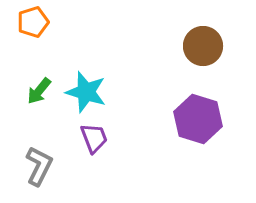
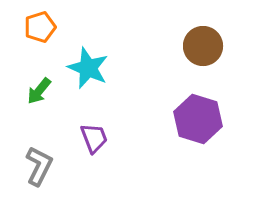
orange pentagon: moved 7 px right, 5 px down
cyan star: moved 2 px right, 24 px up; rotated 6 degrees clockwise
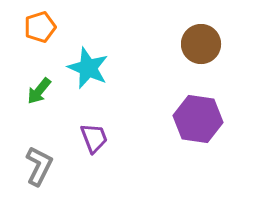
brown circle: moved 2 px left, 2 px up
purple hexagon: rotated 9 degrees counterclockwise
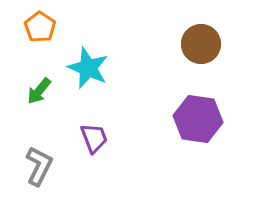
orange pentagon: rotated 20 degrees counterclockwise
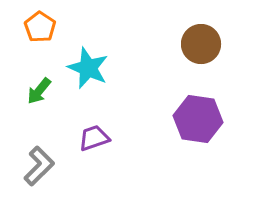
purple trapezoid: rotated 88 degrees counterclockwise
gray L-shape: rotated 18 degrees clockwise
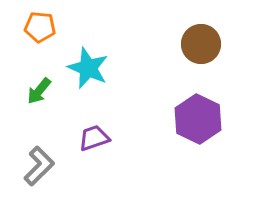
orange pentagon: rotated 28 degrees counterclockwise
purple hexagon: rotated 18 degrees clockwise
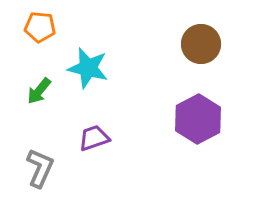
cyan star: rotated 9 degrees counterclockwise
purple hexagon: rotated 6 degrees clockwise
gray L-shape: moved 1 px right, 2 px down; rotated 21 degrees counterclockwise
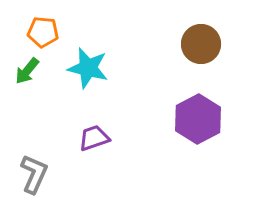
orange pentagon: moved 3 px right, 5 px down
green arrow: moved 12 px left, 20 px up
gray L-shape: moved 6 px left, 6 px down
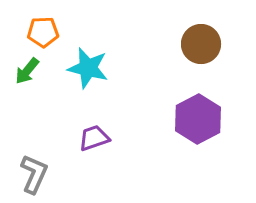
orange pentagon: rotated 8 degrees counterclockwise
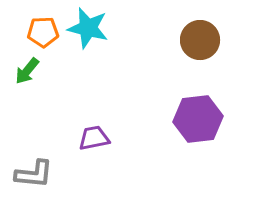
brown circle: moved 1 px left, 4 px up
cyan star: moved 40 px up
purple hexagon: rotated 21 degrees clockwise
purple trapezoid: rotated 8 degrees clockwise
gray L-shape: rotated 72 degrees clockwise
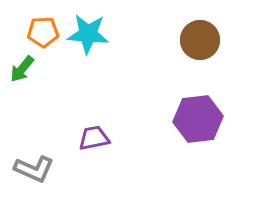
cyan star: moved 6 px down; rotated 9 degrees counterclockwise
green arrow: moved 5 px left, 2 px up
gray L-shape: moved 5 px up; rotated 18 degrees clockwise
